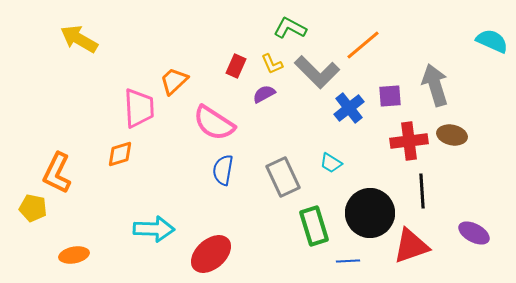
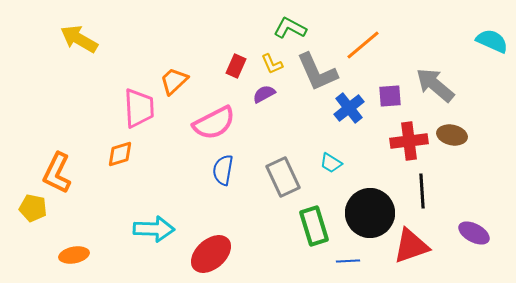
gray L-shape: rotated 21 degrees clockwise
gray arrow: rotated 33 degrees counterclockwise
pink semicircle: rotated 60 degrees counterclockwise
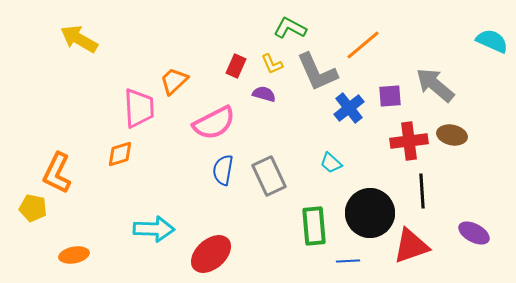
purple semicircle: rotated 45 degrees clockwise
cyan trapezoid: rotated 10 degrees clockwise
gray rectangle: moved 14 px left, 1 px up
green rectangle: rotated 12 degrees clockwise
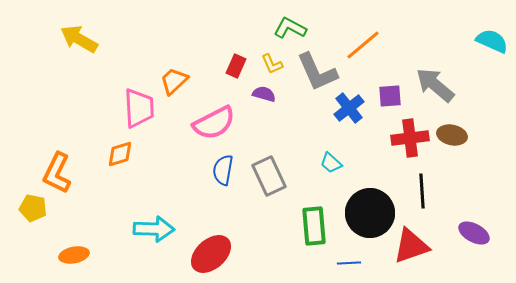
red cross: moved 1 px right, 3 px up
blue line: moved 1 px right, 2 px down
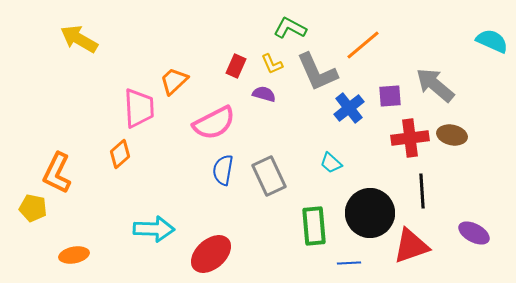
orange diamond: rotated 24 degrees counterclockwise
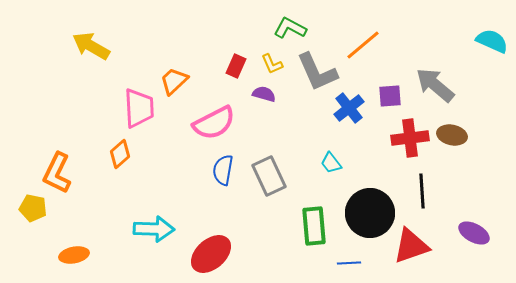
yellow arrow: moved 12 px right, 7 px down
cyan trapezoid: rotated 10 degrees clockwise
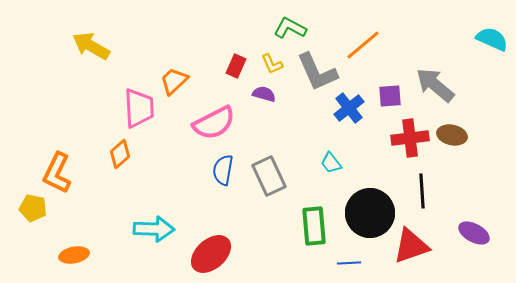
cyan semicircle: moved 2 px up
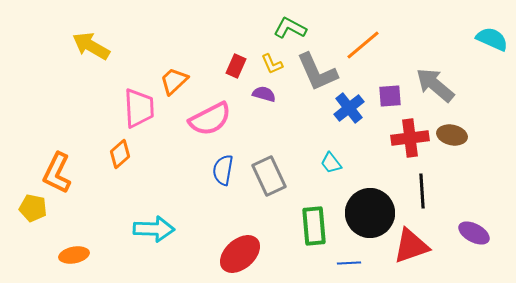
pink semicircle: moved 4 px left, 4 px up
red ellipse: moved 29 px right
